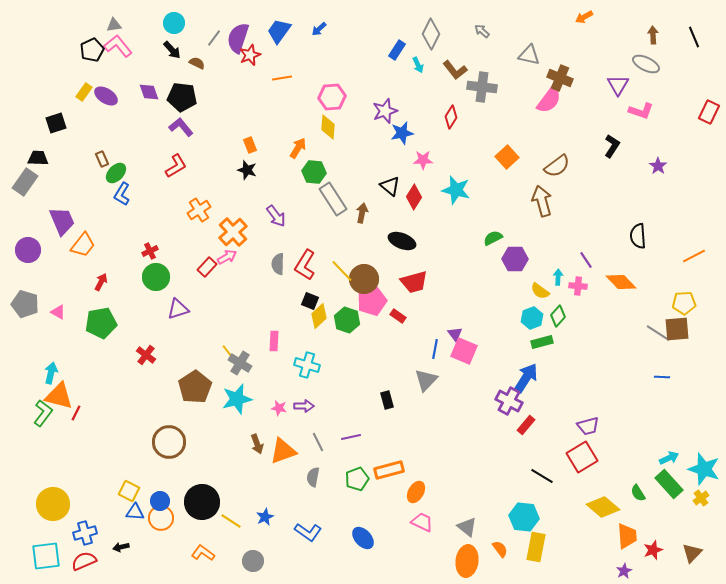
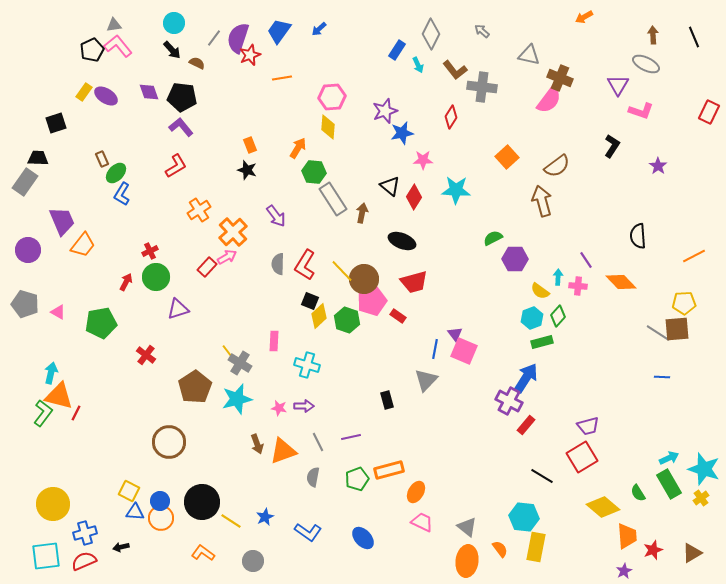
cyan star at (456, 190): rotated 12 degrees counterclockwise
red arrow at (101, 282): moved 25 px right
green rectangle at (669, 484): rotated 12 degrees clockwise
brown triangle at (692, 553): rotated 15 degrees clockwise
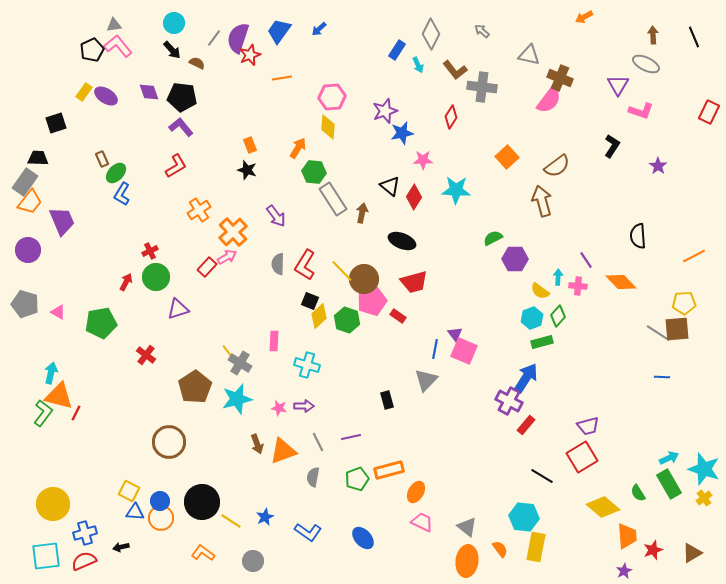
orange trapezoid at (83, 245): moved 53 px left, 43 px up
yellow cross at (701, 498): moved 3 px right
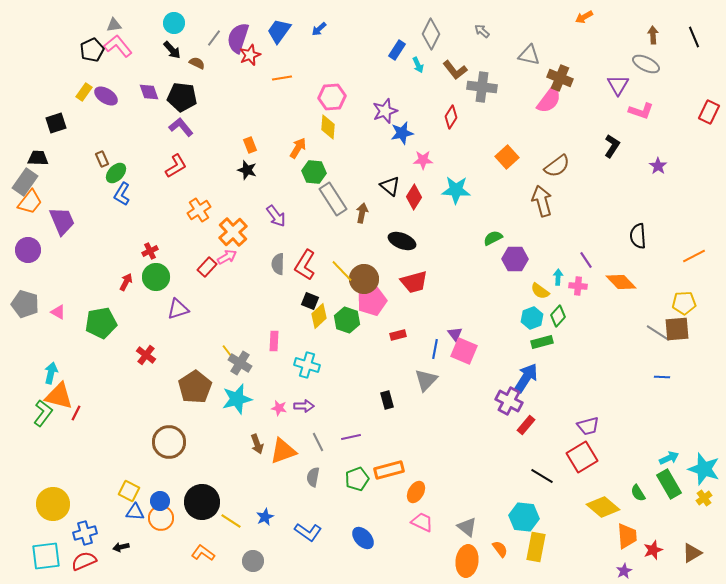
red rectangle at (398, 316): moved 19 px down; rotated 49 degrees counterclockwise
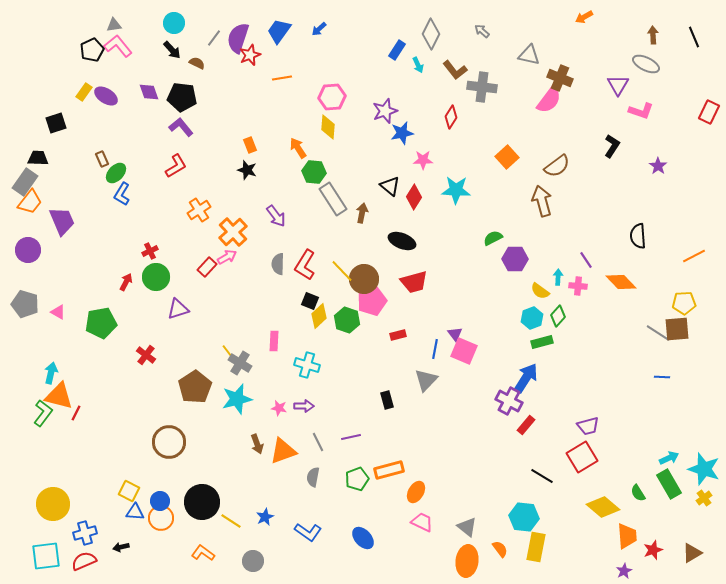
orange arrow at (298, 148): rotated 65 degrees counterclockwise
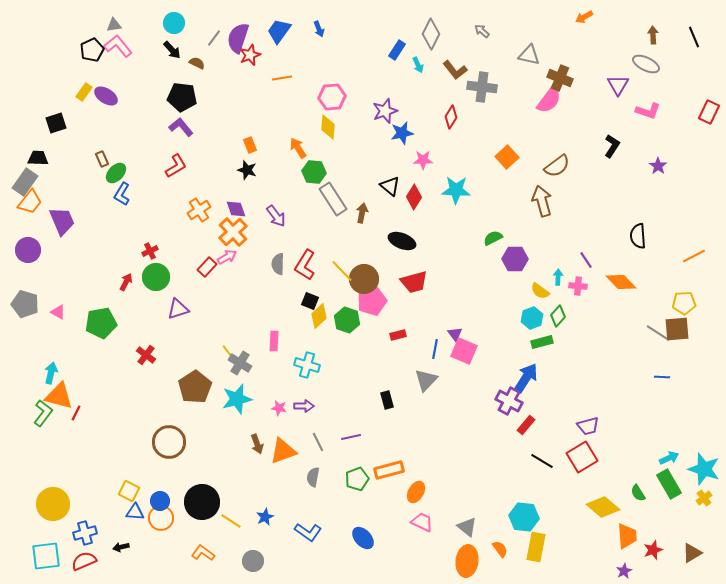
blue arrow at (319, 29): rotated 70 degrees counterclockwise
purple diamond at (149, 92): moved 87 px right, 117 px down
pink L-shape at (641, 111): moved 7 px right
black line at (542, 476): moved 15 px up
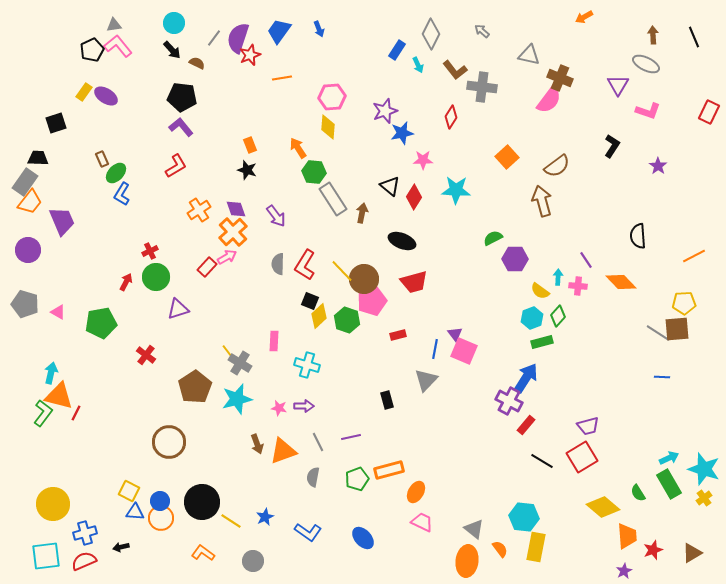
gray triangle at (467, 527): moved 7 px right, 2 px down
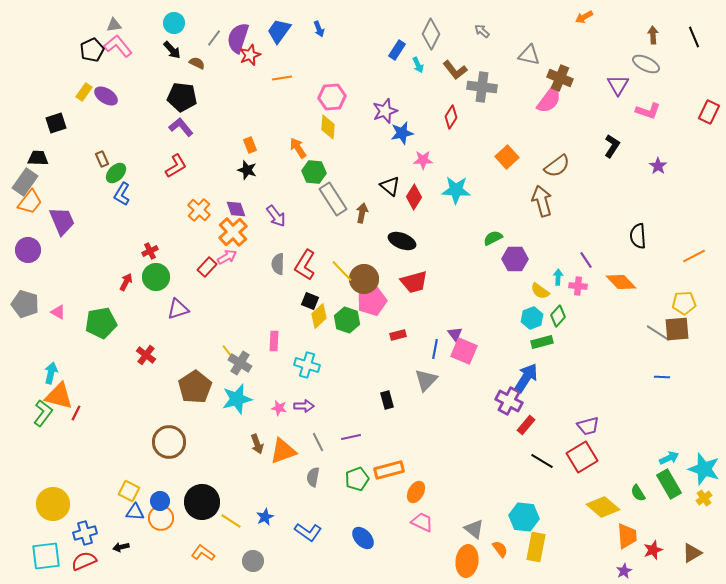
orange cross at (199, 210): rotated 15 degrees counterclockwise
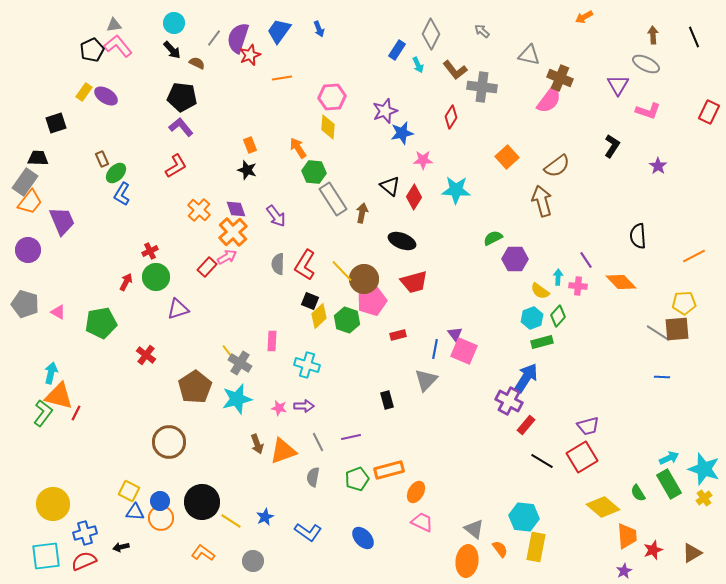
pink rectangle at (274, 341): moved 2 px left
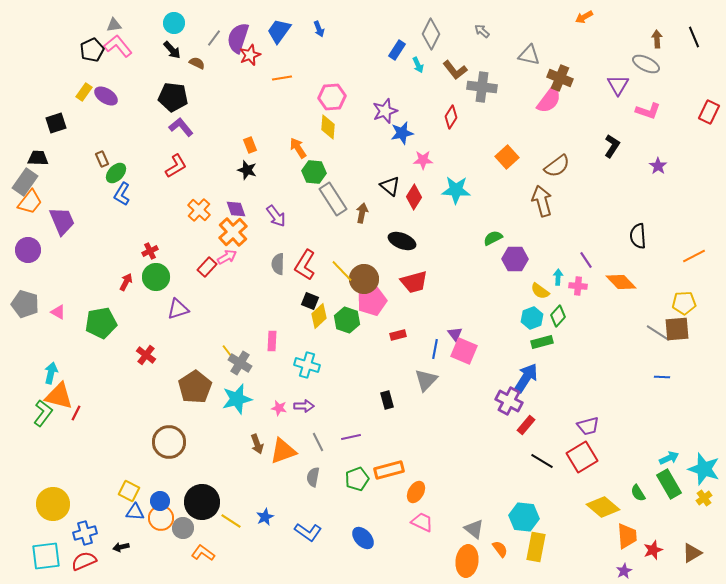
brown arrow at (653, 35): moved 4 px right, 4 px down
black pentagon at (182, 97): moved 9 px left
gray circle at (253, 561): moved 70 px left, 33 px up
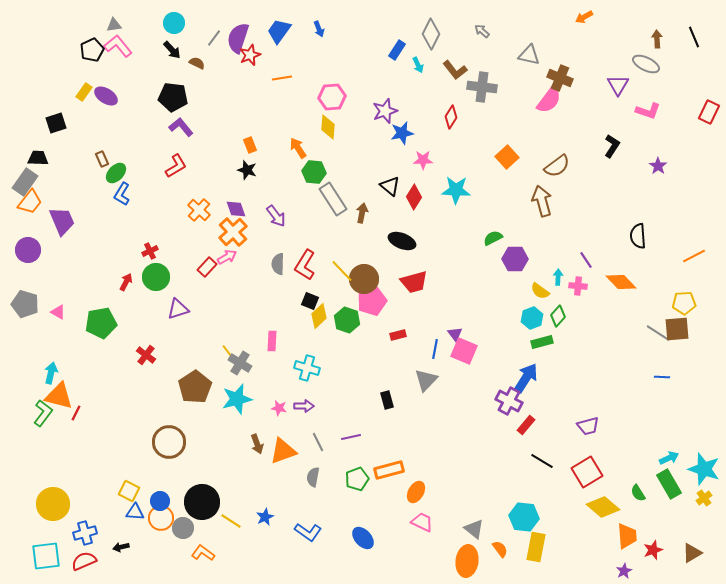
cyan cross at (307, 365): moved 3 px down
red square at (582, 457): moved 5 px right, 15 px down
